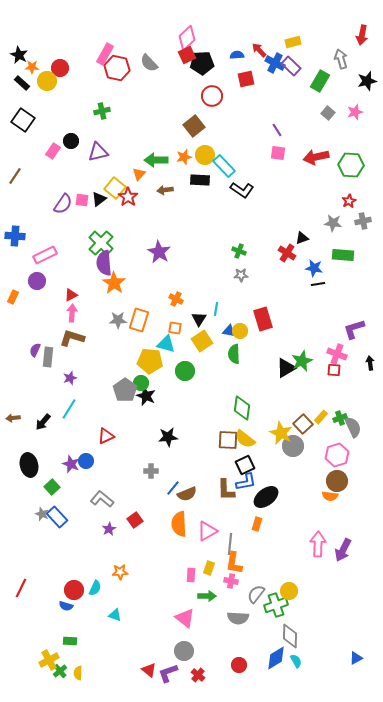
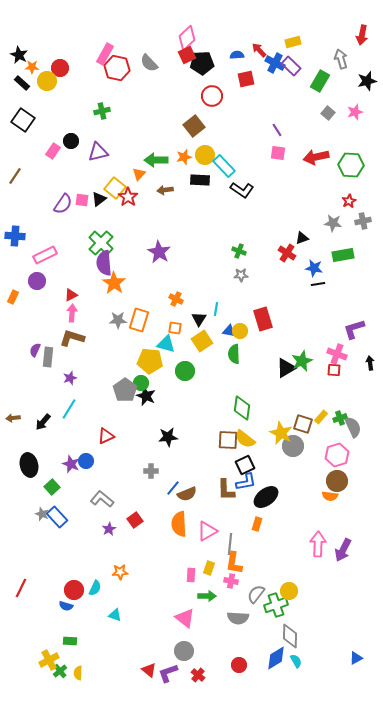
green rectangle at (343, 255): rotated 15 degrees counterclockwise
brown square at (303, 424): rotated 30 degrees counterclockwise
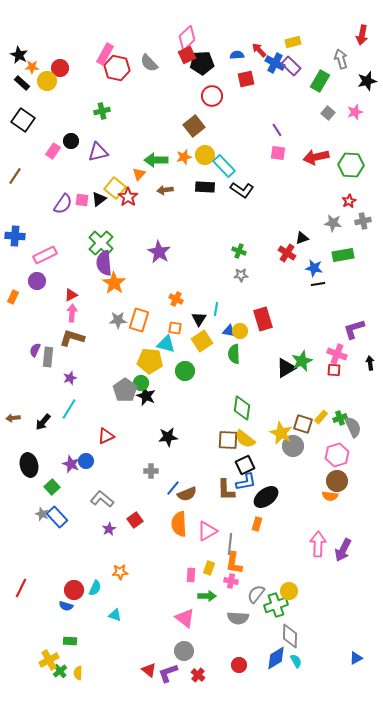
black rectangle at (200, 180): moved 5 px right, 7 px down
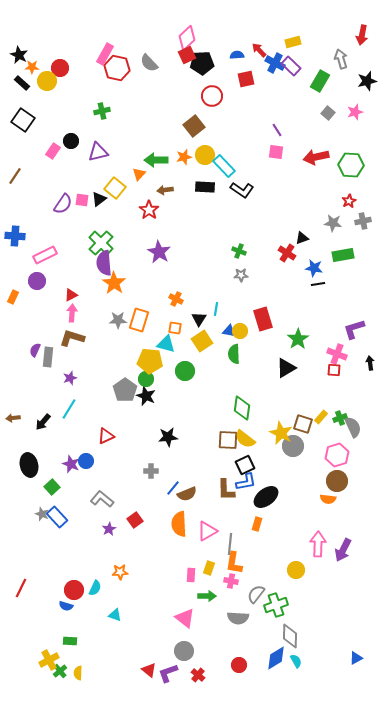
pink square at (278, 153): moved 2 px left, 1 px up
red star at (128, 197): moved 21 px right, 13 px down
green star at (302, 361): moved 4 px left, 22 px up; rotated 10 degrees counterclockwise
green circle at (141, 383): moved 5 px right, 4 px up
orange semicircle at (330, 496): moved 2 px left, 3 px down
yellow circle at (289, 591): moved 7 px right, 21 px up
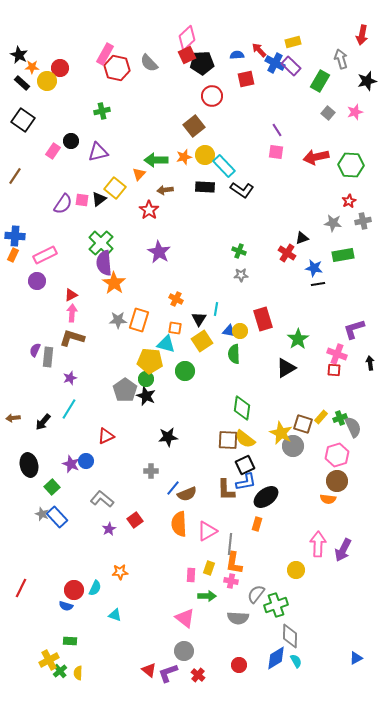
orange rectangle at (13, 297): moved 42 px up
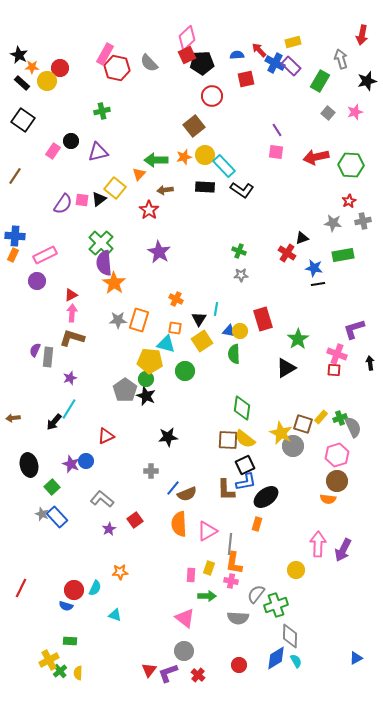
black arrow at (43, 422): moved 11 px right
red triangle at (149, 670): rotated 28 degrees clockwise
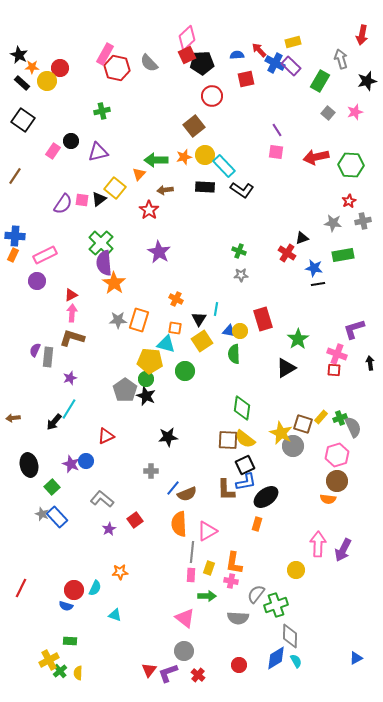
gray line at (230, 544): moved 38 px left, 8 px down
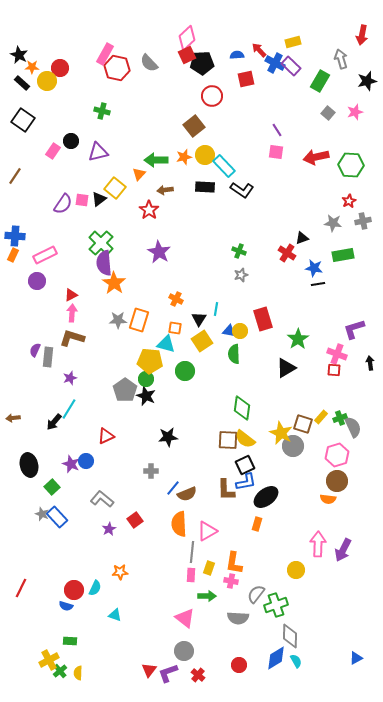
green cross at (102, 111): rotated 28 degrees clockwise
gray star at (241, 275): rotated 16 degrees counterclockwise
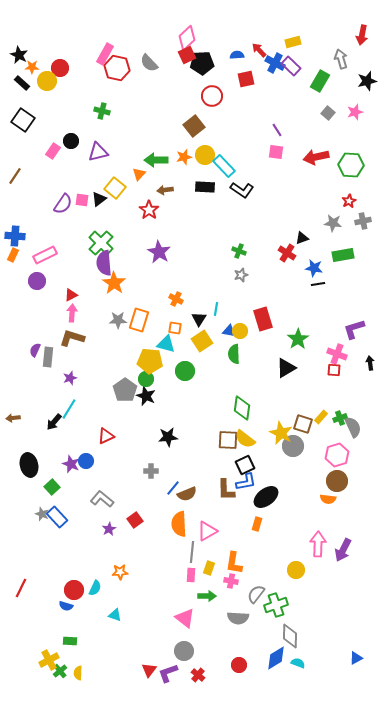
cyan semicircle at (296, 661): moved 2 px right, 2 px down; rotated 40 degrees counterclockwise
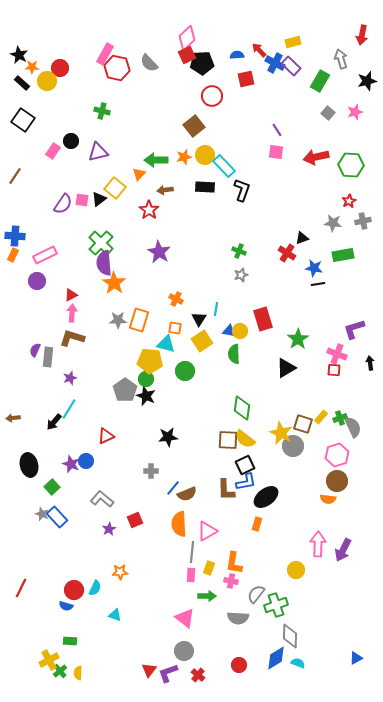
black L-shape at (242, 190): rotated 105 degrees counterclockwise
red square at (135, 520): rotated 14 degrees clockwise
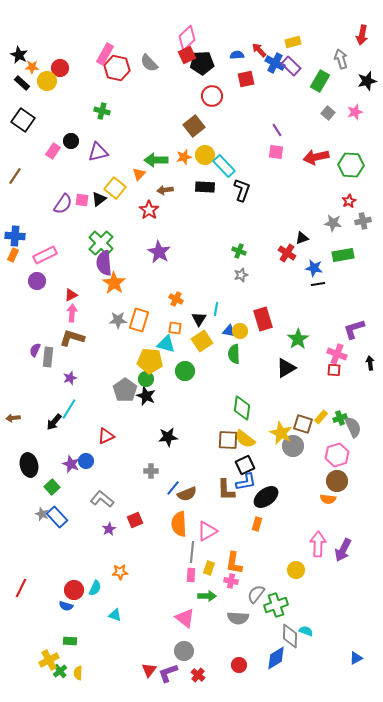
cyan semicircle at (298, 663): moved 8 px right, 32 px up
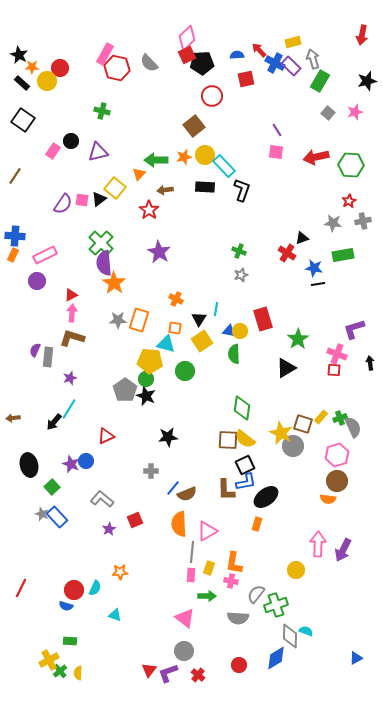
gray arrow at (341, 59): moved 28 px left
